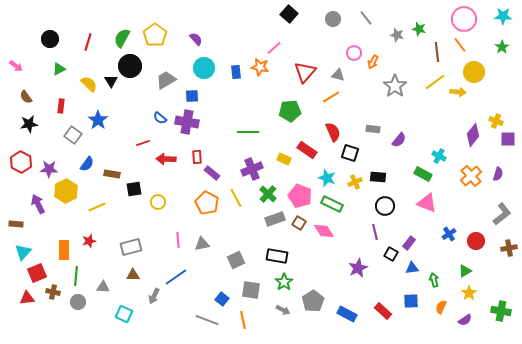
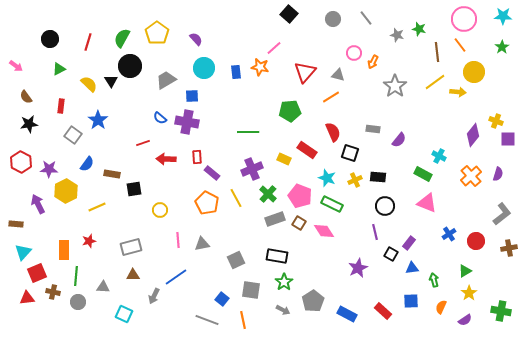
yellow pentagon at (155, 35): moved 2 px right, 2 px up
yellow cross at (355, 182): moved 2 px up
yellow circle at (158, 202): moved 2 px right, 8 px down
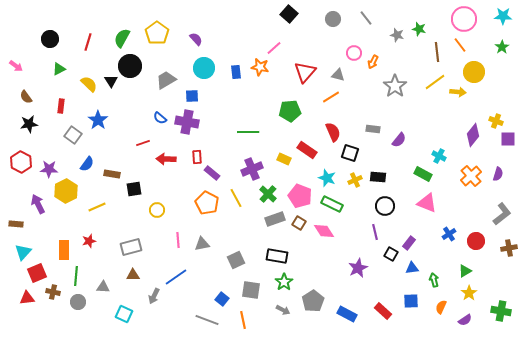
yellow circle at (160, 210): moved 3 px left
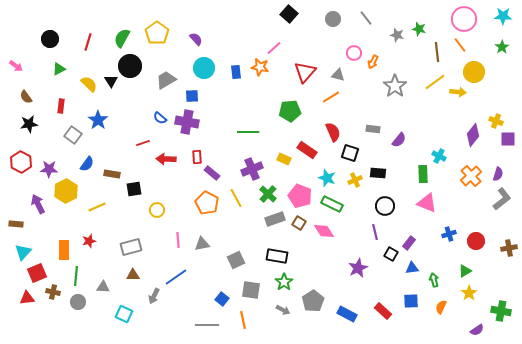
green rectangle at (423, 174): rotated 60 degrees clockwise
black rectangle at (378, 177): moved 4 px up
gray L-shape at (502, 214): moved 15 px up
blue cross at (449, 234): rotated 16 degrees clockwise
gray line at (207, 320): moved 5 px down; rotated 20 degrees counterclockwise
purple semicircle at (465, 320): moved 12 px right, 10 px down
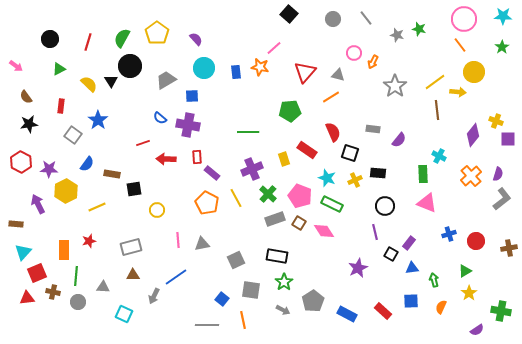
brown line at (437, 52): moved 58 px down
purple cross at (187, 122): moved 1 px right, 3 px down
yellow rectangle at (284, 159): rotated 48 degrees clockwise
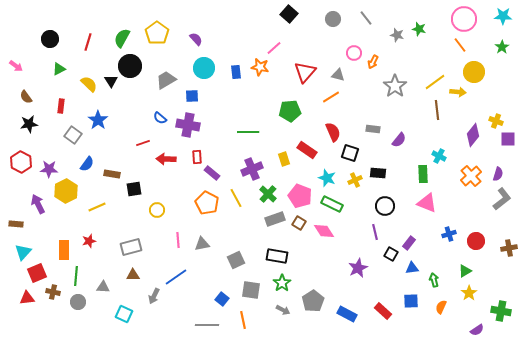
green star at (284, 282): moved 2 px left, 1 px down
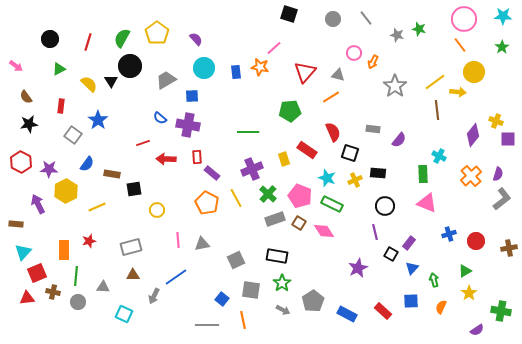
black square at (289, 14): rotated 24 degrees counterclockwise
blue triangle at (412, 268): rotated 40 degrees counterclockwise
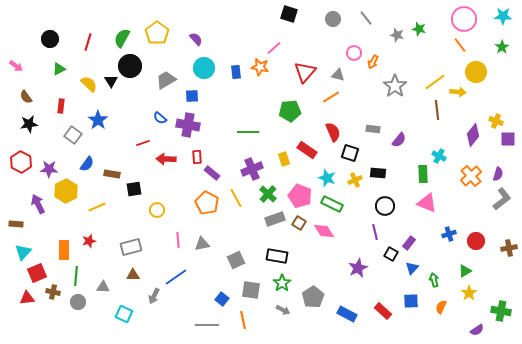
yellow circle at (474, 72): moved 2 px right
gray pentagon at (313, 301): moved 4 px up
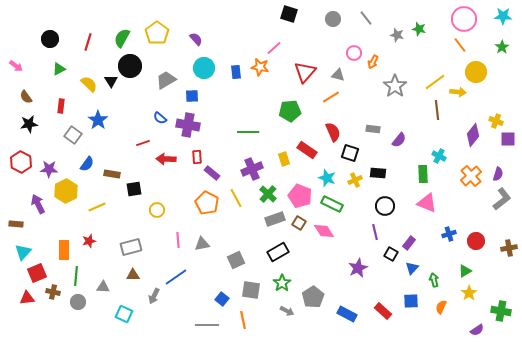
black rectangle at (277, 256): moved 1 px right, 4 px up; rotated 40 degrees counterclockwise
gray arrow at (283, 310): moved 4 px right, 1 px down
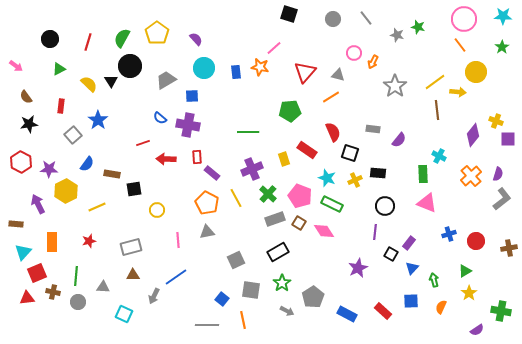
green star at (419, 29): moved 1 px left, 2 px up
gray square at (73, 135): rotated 12 degrees clockwise
purple line at (375, 232): rotated 21 degrees clockwise
gray triangle at (202, 244): moved 5 px right, 12 px up
orange rectangle at (64, 250): moved 12 px left, 8 px up
